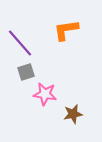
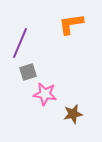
orange L-shape: moved 5 px right, 6 px up
purple line: rotated 64 degrees clockwise
gray square: moved 2 px right
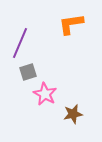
pink star: rotated 20 degrees clockwise
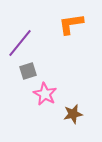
purple line: rotated 16 degrees clockwise
gray square: moved 1 px up
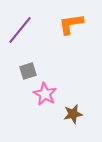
purple line: moved 13 px up
